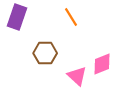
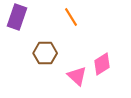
pink diamond: rotated 10 degrees counterclockwise
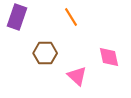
pink diamond: moved 7 px right, 7 px up; rotated 70 degrees counterclockwise
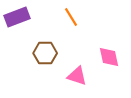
purple rectangle: rotated 50 degrees clockwise
pink triangle: rotated 25 degrees counterclockwise
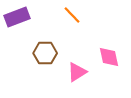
orange line: moved 1 px right, 2 px up; rotated 12 degrees counterclockwise
pink triangle: moved 4 px up; rotated 50 degrees counterclockwise
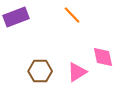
purple rectangle: moved 1 px left
brown hexagon: moved 5 px left, 18 px down
pink diamond: moved 6 px left
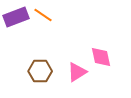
orange line: moved 29 px left; rotated 12 degrees counterclockwise
pink diamond: moved 2 px left
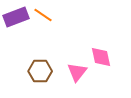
pink triangle: rotated 20 degrees counterclockwise
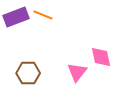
orange line: rotated 12 degrees counterclockwise
brown hexagon: moved 12 px left, 2 px down
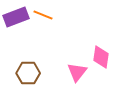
pink diamond: rotated 20 degrees clockwise
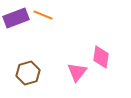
purple rectangle: moved 1 px down
brown hexagon: rotated 15 degrees counterclockwise
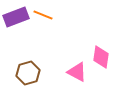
purple rectangle: moved 1 px up
pink triangle: rotated 40 degrees counterclockwise
